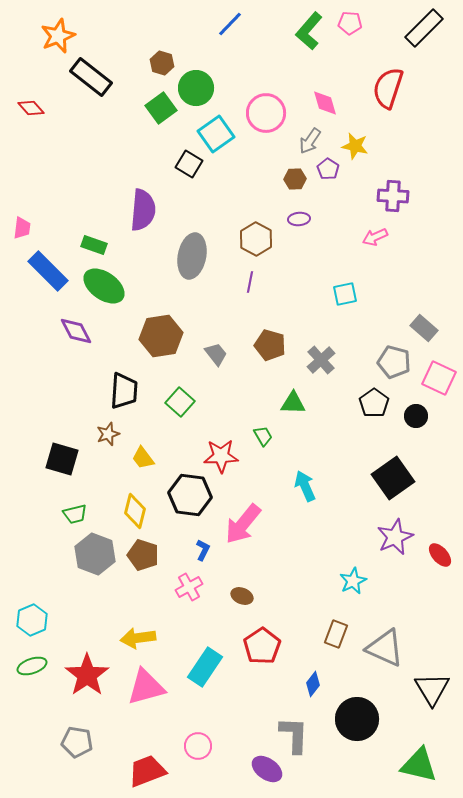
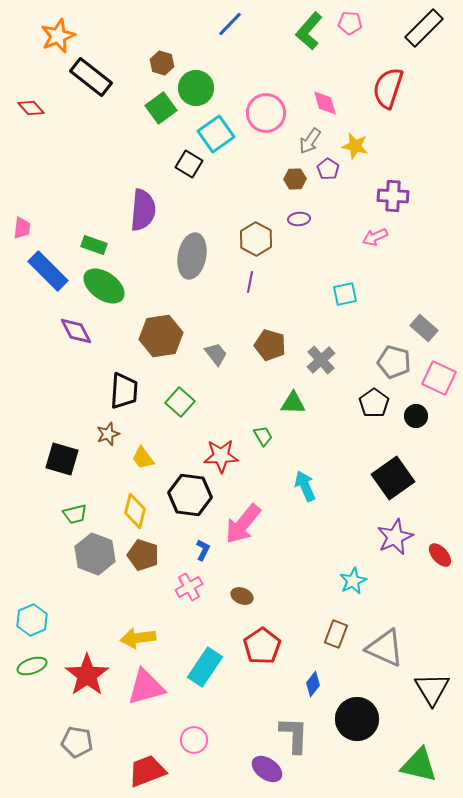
pink circle at (198, 746): moved 4 px left, 6 px up
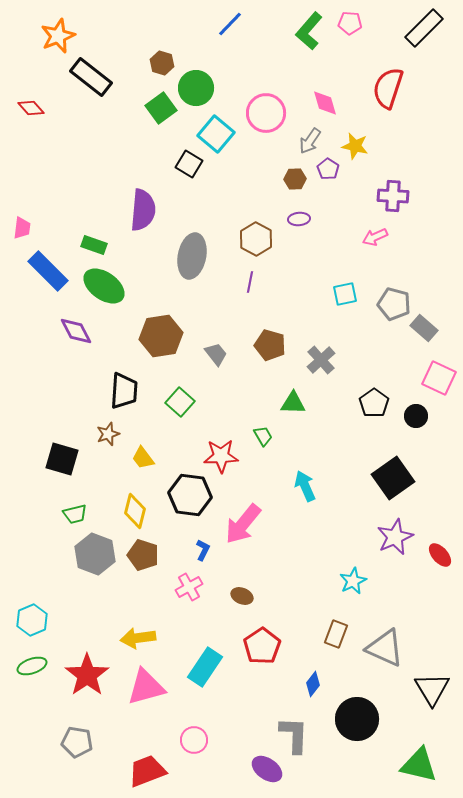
cyan square at (216, 134): rotated 15 degrees counterclockwise
gray pentagon at (394, 362): moved 58 px up
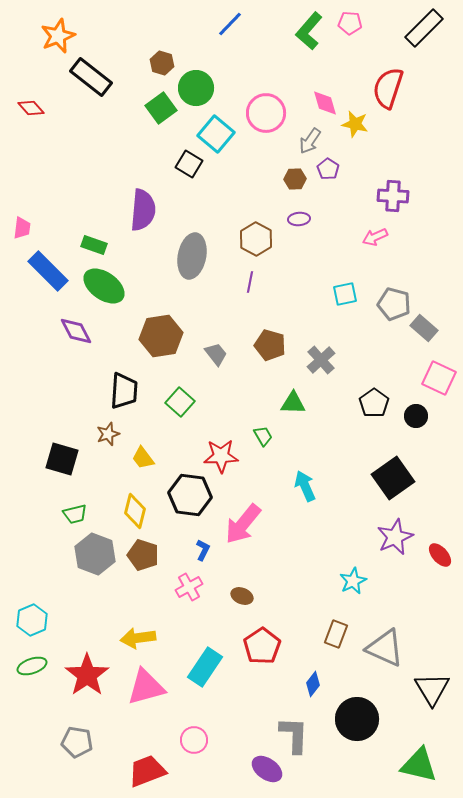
yellow star at (355, 146): moved 22 px up
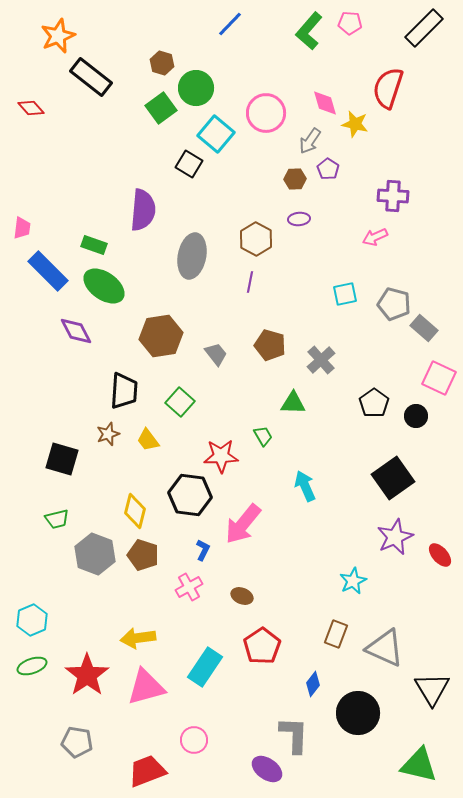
yellow trapezoid at (143, 458): moved 5 px right, 18 px up
green trapezoid at (75, 514): moved 18 px left, 5 px down
black circle at (357, 719): moved 1 px right, 6 px up
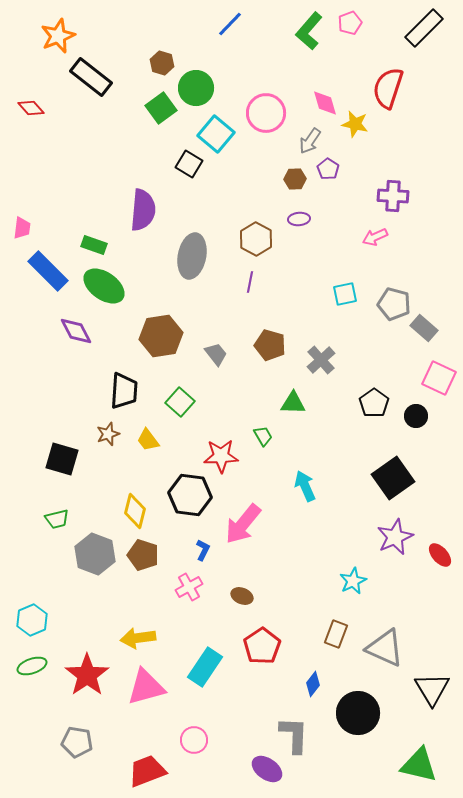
pink pentagon at (350, 23): rotated 25 degrees counterclockwise
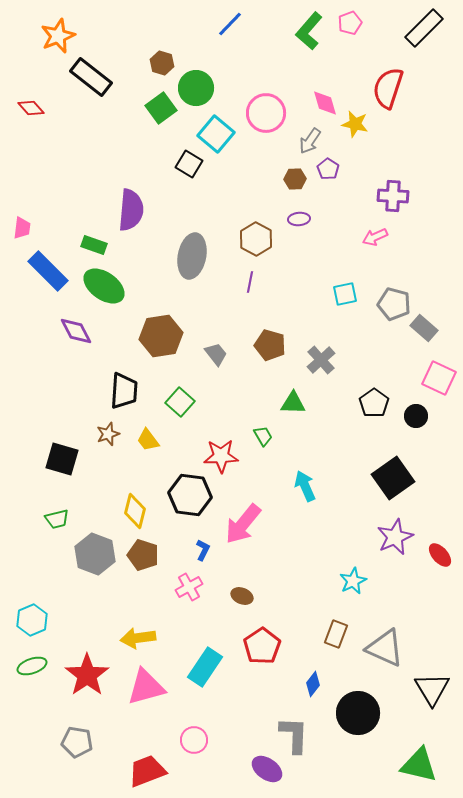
purple semicircle at (143, 210): moved 12 px left
